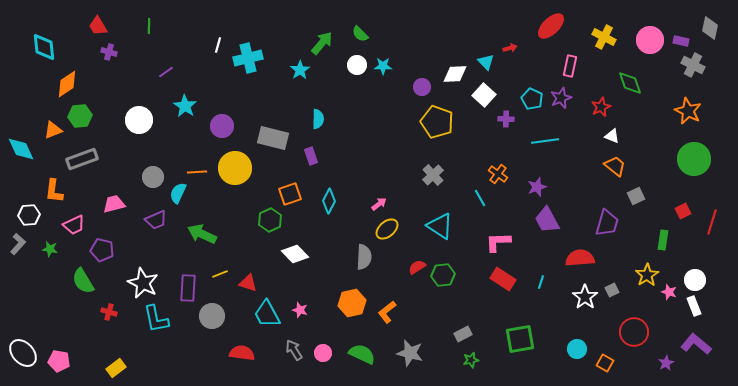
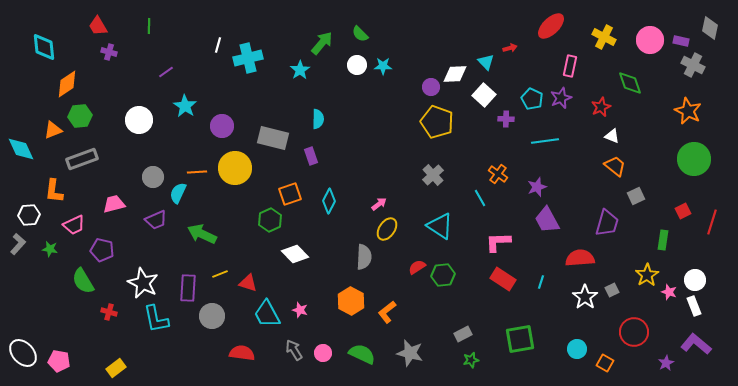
purple circle at (422, 87): moved 9 px right
yellow ellipse at (387, 229): rotated 15 degrees counterclockwise
orange hexagon at (352, 303): moved 1 px left, 2 px up; rotated 20 degrees counterclockwise
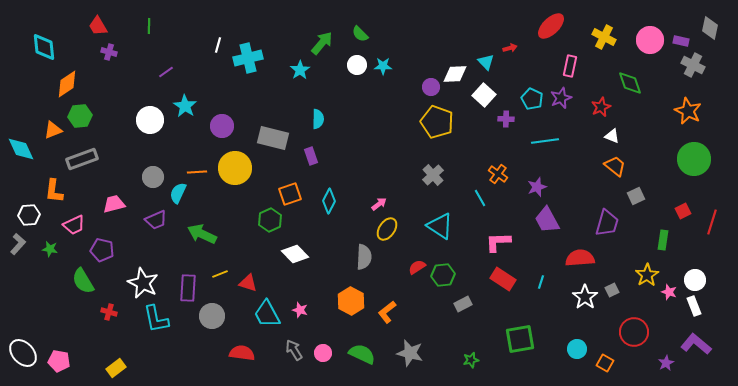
white circle at (139, 120): moved 11 px right
gray rectangle at (463, 334): moved 30 px up
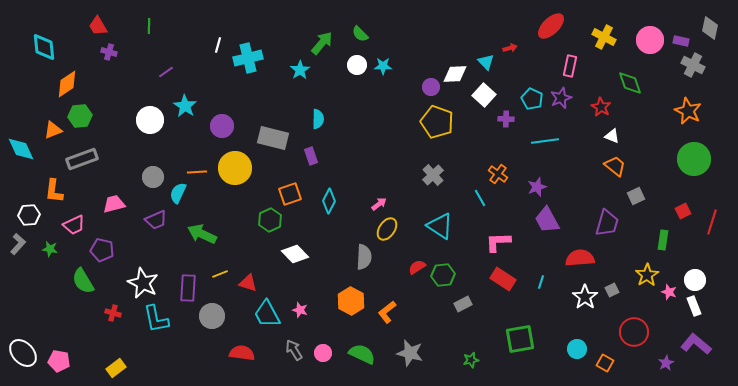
red star at (601, 107): rotated 18 degrees counterclockwise
red cross at (109, 312): moved 4 px right, 1 px down
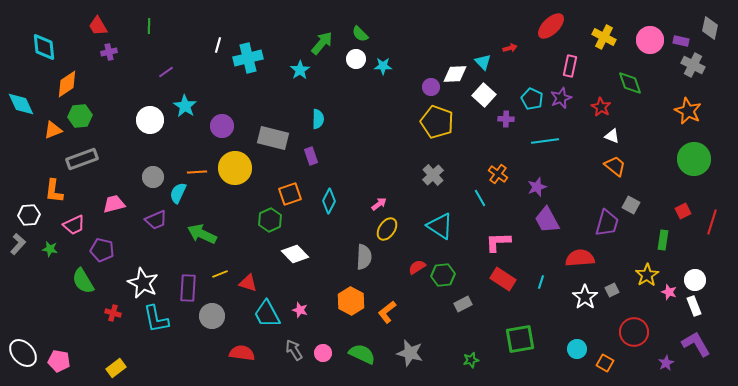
purple cross at (109, 52): rotated 28 degrees counterclockwise
cyan triangle at (486, 62): moved 3 px left
white circle at (357, 65): moved 1 px left, 6 px up
cyan diamond at (21, 149): moved 45 px up
gray square at (636, 196): moved 5 px left, 9 px down; rotated 36 degrees counterclockwise
purple L-shape at (696, 344): rotated 20 degrees clockwise
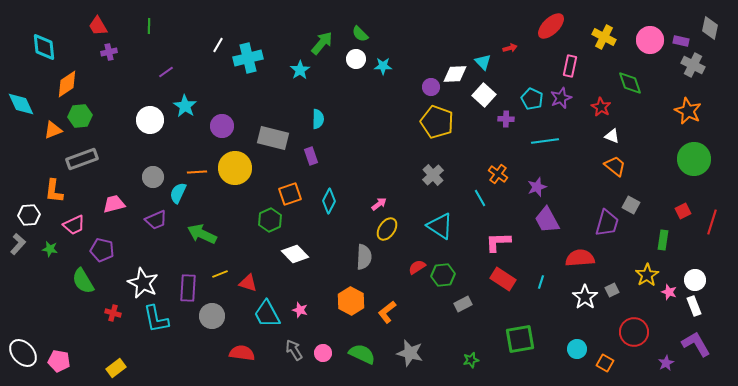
white line at (218, 45): rotated 14 degrees clockwise
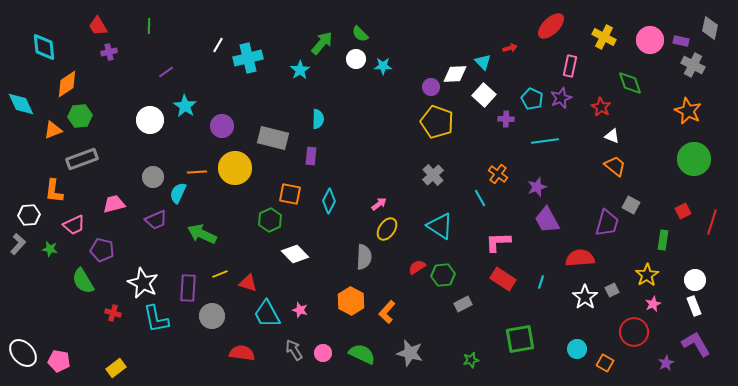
purple rectangle at (311, 156): rotated 24 degrees clockwise
orange square at (290, 194): rotated 30 degrees clockwise
pink star at (669, 292): moved 16 px left, 12 px down; rotated 28 degrees clockwise
orange L-shape at (387, 312): rotated 10 degrees counterclockwise
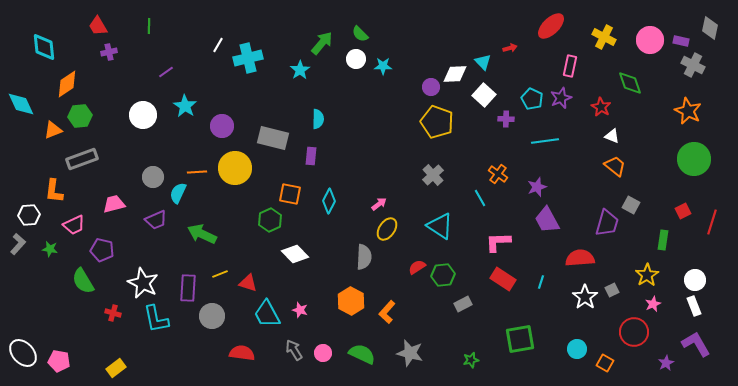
white circle at (150, 120): moved 7 px left, 5 px up
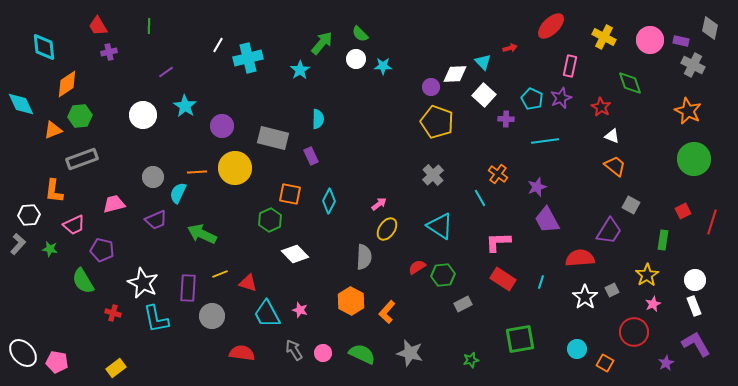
purple rectangle at (311, 156): rotated 30 degrees counterclockwise
purple trapezoid at (607, 223): moved 2 px right, 8 px down; rotated 16 degrees clockwise
pink pentagon at (59, 361): moved 2 px left, 1 px down
